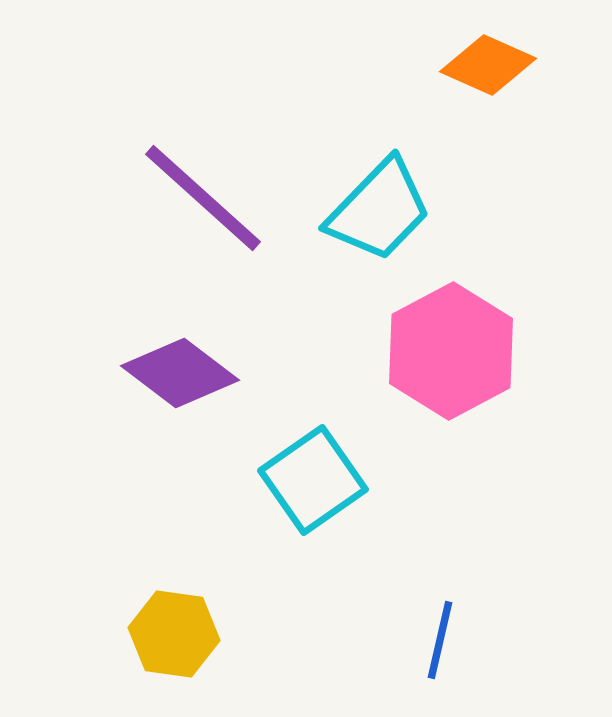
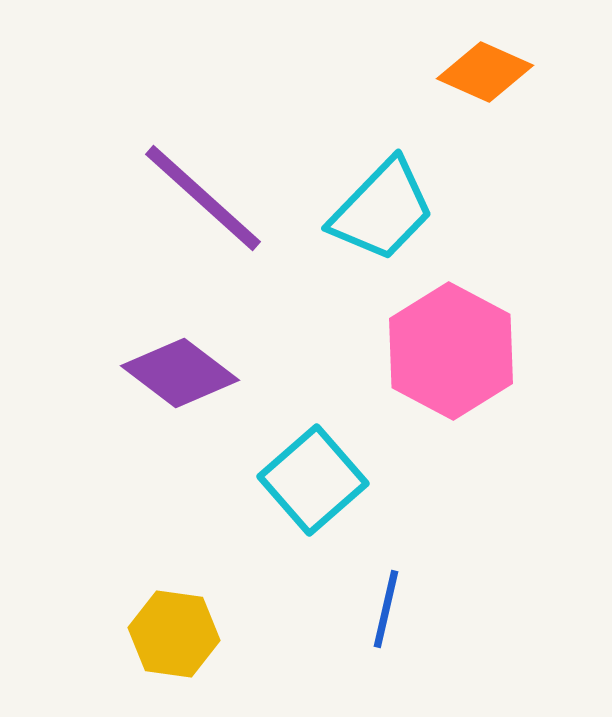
orange diamond: moved 3 px left, 7 px down
cyan trapezoid: moved 3 px right
pink hexagon: rotated 4 degrees counterclockwise
cyan square: rotated 6 degrees counterclockwise
blue line: moved 54 px left, 31 px up
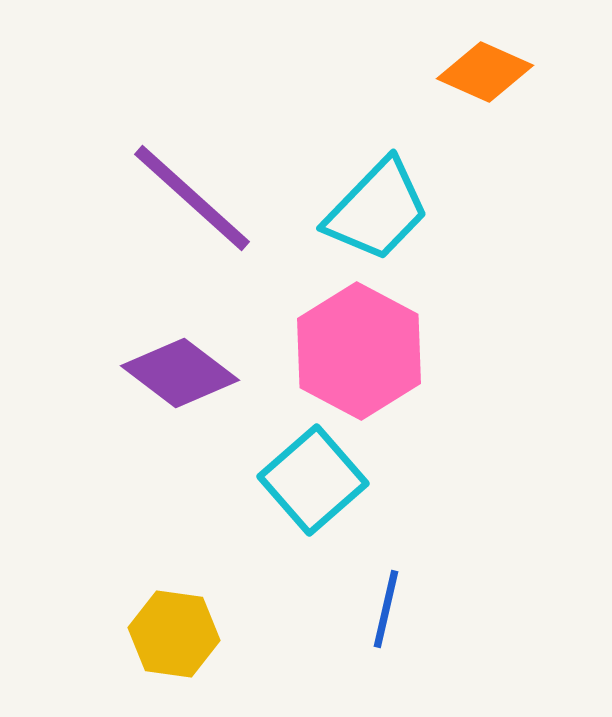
purple line: moved 11 px left
cyan trapezoid: moved 5 px left
pink hexagon: moved 92 px left
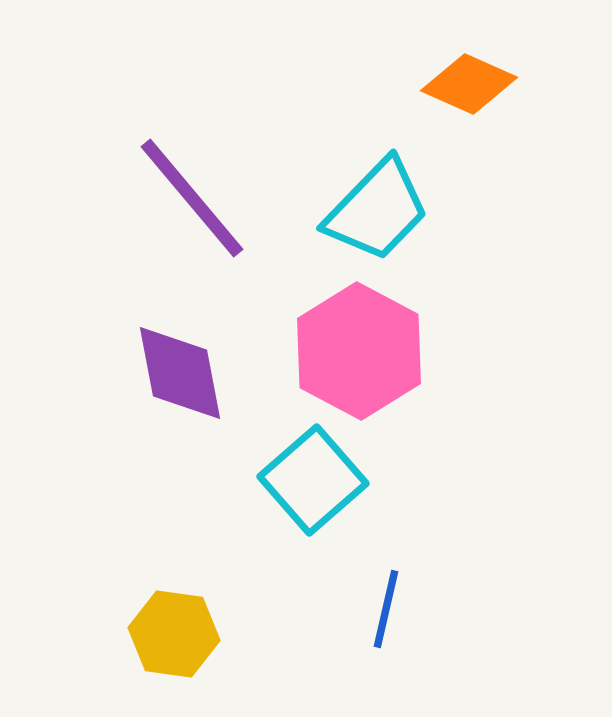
orange diamond: moved 16 px left, 12 px down
purple line: rotated 8 degrees clockwise
purple diamond: rotated 42 degrees clockwise
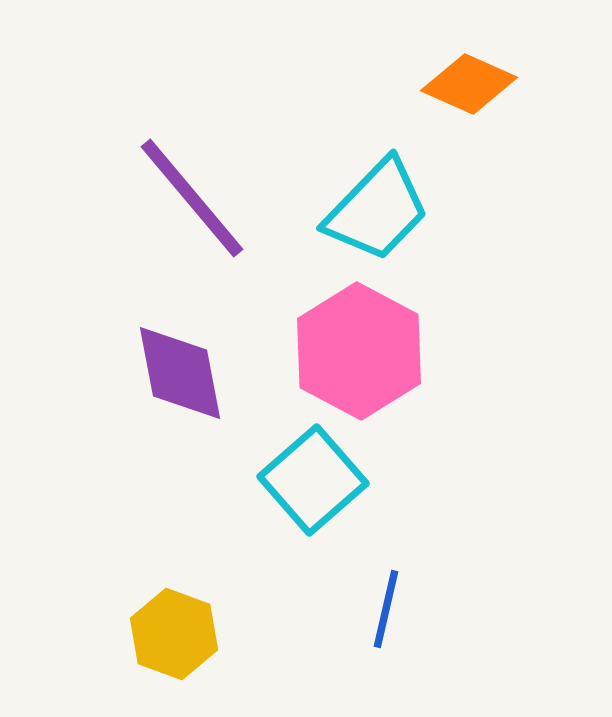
yellow hexagon: rotated 12 degrees clockwise
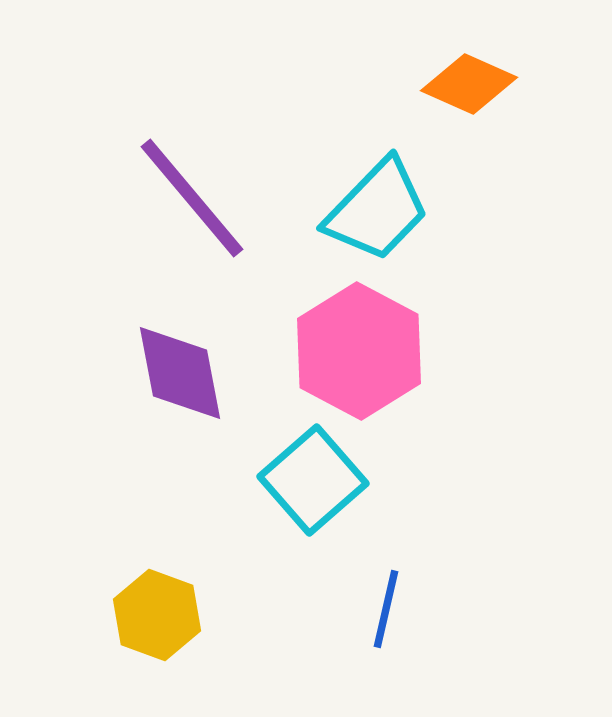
yellow hexagon: moved 17 px left, 19 px up
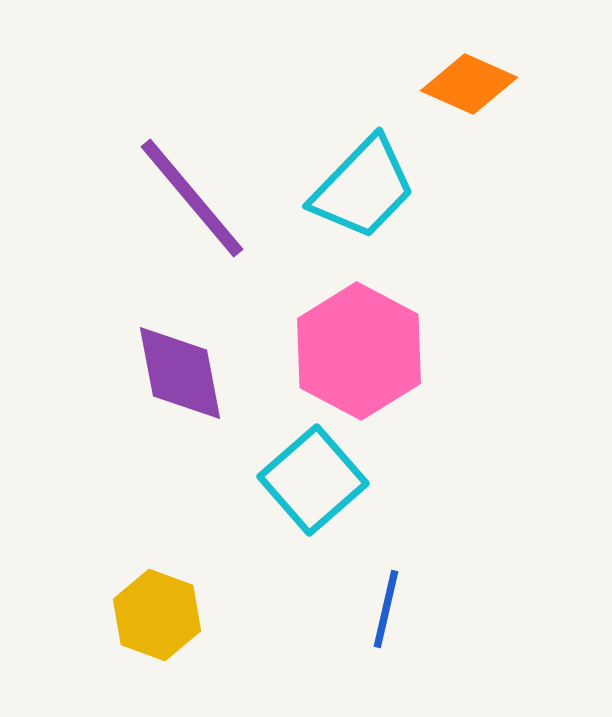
cyan trapezoid: moved 14 px left, 22 px up
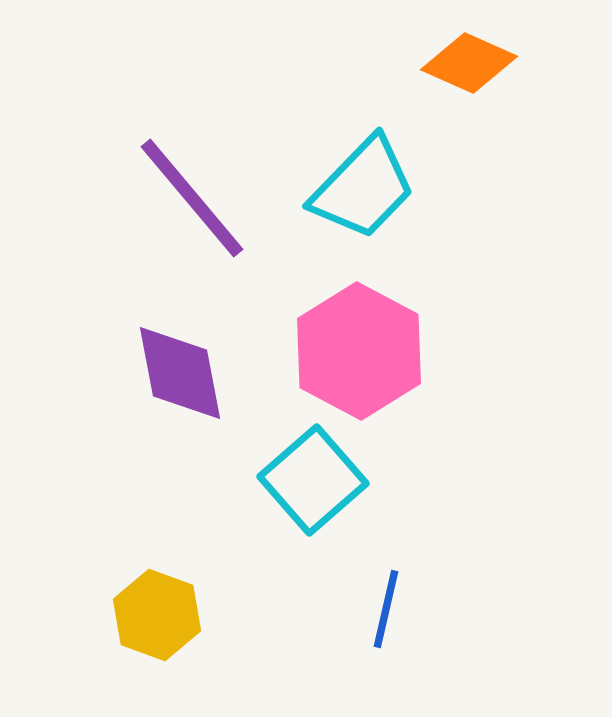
orange diamond: moved 21 px up
